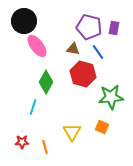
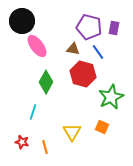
black circle: moved 2 px left
green star: rotated 20 degrees counterclockwise
cyan line: moved 5 px down
red star: rotated 16 degrees clockwise
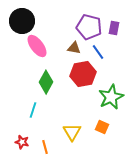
brown triangle: moved 1 px right, 1 px up
red hexagon: rotated 25 degrees counterclockwise
cyan line: moved 2 px up
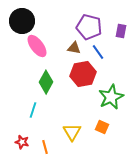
purple rectangle: moved 7 px right, 3 px down
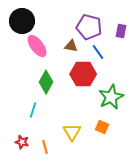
brown triangle: moved 3 px left, 2 px up
red hexagon: rotated 10 degrees clockwise
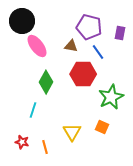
purple rectangle: moved 1 px left, 2 px down
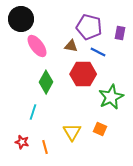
black circle: moved 1 px left, 2 px up
blue line: rotated 28 degrees counterclockwise
cyan line: moved 2 px down
orange square: moved 2 px left, 2 px down
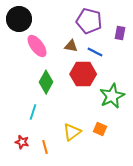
black circle: moved 2 px left
purple pentagon: moved 6 px up
blue line: moved 3 px left
green star: moved 1 px right, 1 px up
yellow triangle: rotated 24 degrees clockwise
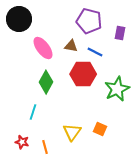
pink ellipse: moved 6 px right, 2 px down
green star: moved 5 px right, 7 px up
yellow triangle: rotated 18 degrees counterclockwise
